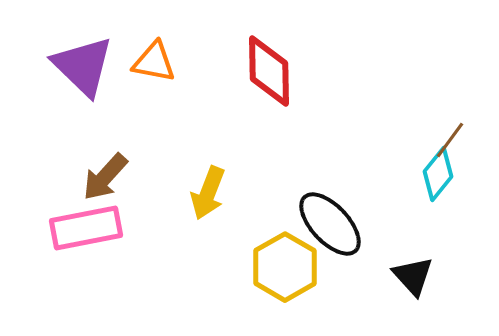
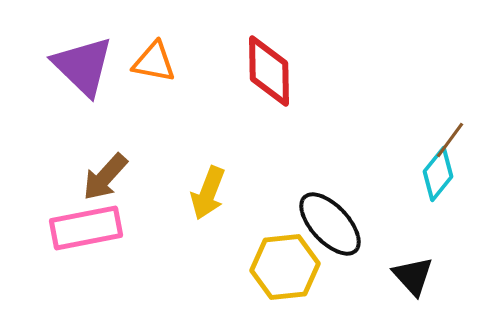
yellow hexagon: rotated 24 degrees clockwise
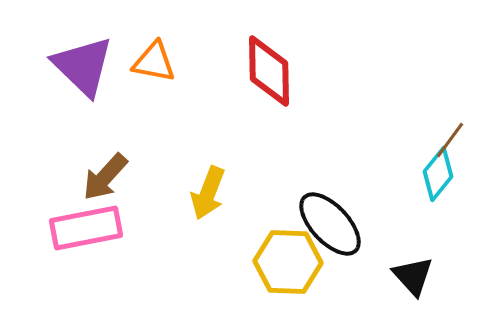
yellow hexagon: moved 3 px right, 5 px up; rotated 8 degrees clockwise
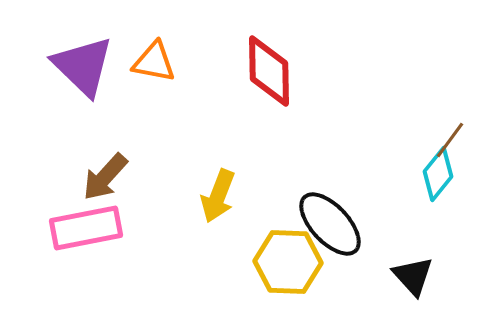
yellow arrow: moved 10 px right, 3 px down
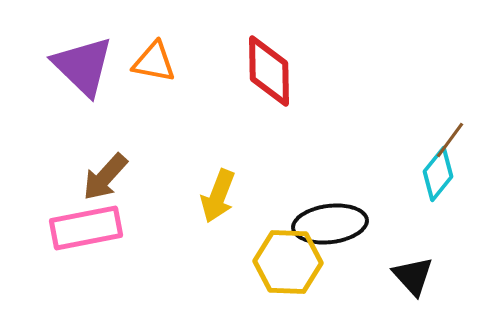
black ellipse: rotated 54 degrees counterclockwise
